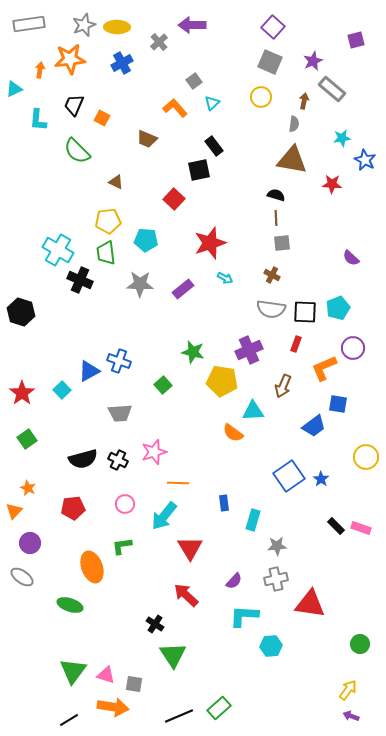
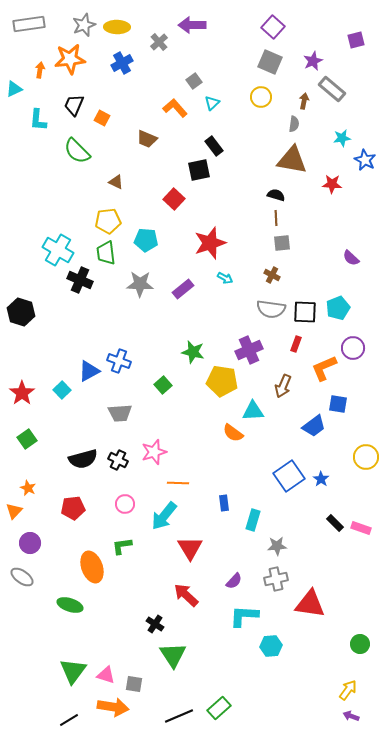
black rectangle at (336, 526): moved 1 px left, 3 px up
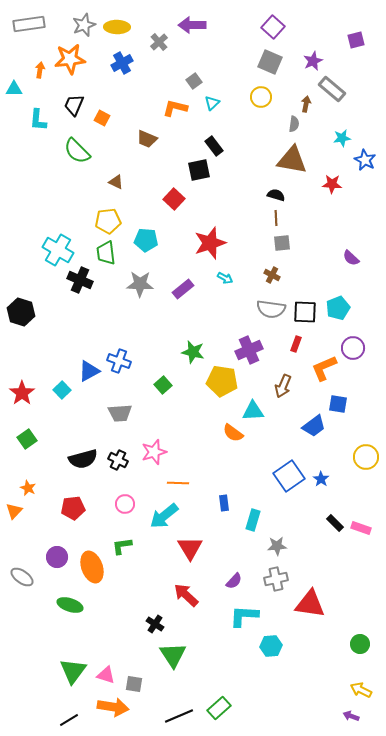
cyan triangle at (14, 89): rotated 24 degrees clockwise
brown arrow at (304, 101): moved 2 px right, 3 px down
orange L-shape at (175, 108): rotated 35 degrees counterclockwise
cyan arrow at (164, 516): rotated 12 degrees clockwise
purple circle at (30, 543): moved 27 px right, 14 px down
yellow arrow at (348, 690): moved 13 px right; rotated 100 degrees counterclockwise
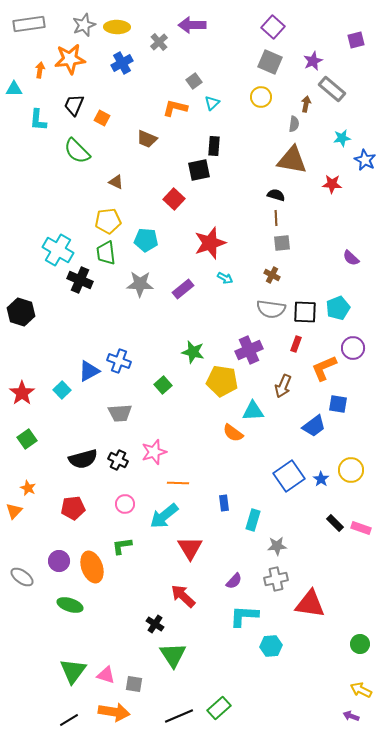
black rectangle at (214, 146): rotated 42 degrees clockwise
yellow circle at (366, 457): moved 15 px left, 13 px down
purple circle at (57, 557): moved 2 px right, 4 px down
red arrow at (186, 595): moved 3 px left, 1 px down
orange arrow at (113, 707): moved 1 px right, 5 px down
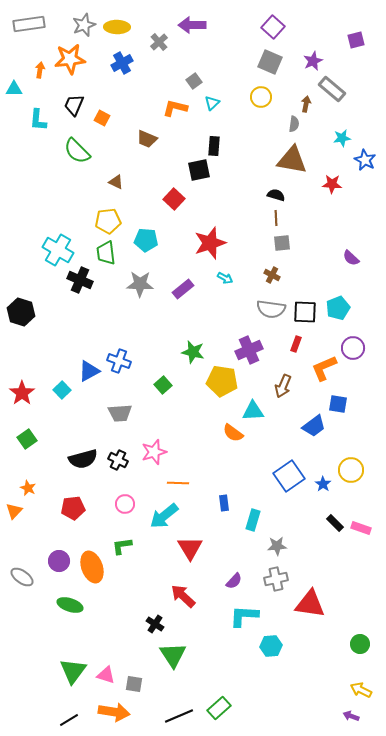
blue star at (321, 479): moved 2 px right, 5 px down
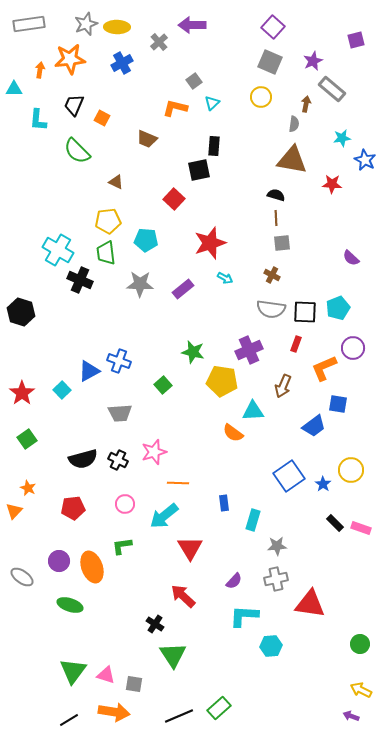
gray star at (84, 25): moved 2 px right, 1 px up
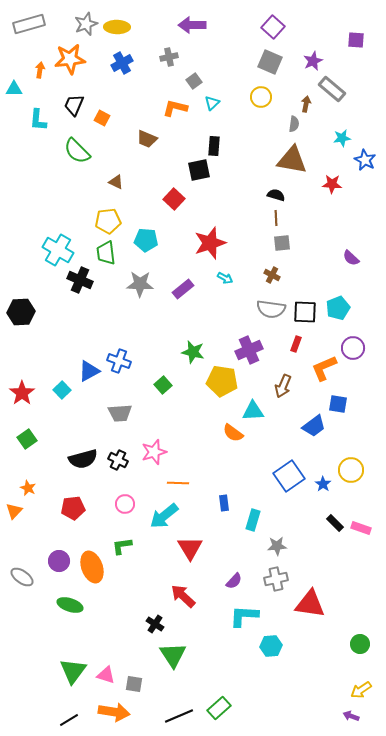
gray rectangle at (29, 24): rotated 8 degrees counterclockwise
purple square at (356, 40): rotated 18 degrees clockwise
gray cross at (159, 42): moved 10 px right, 15 px down; rotated 30 degrees clockwise
black hexagon at (21, 312): rotated 20 degrees counterclockwise
yellow arrow at (361, 690): rotated 60 degrees counterclockwise
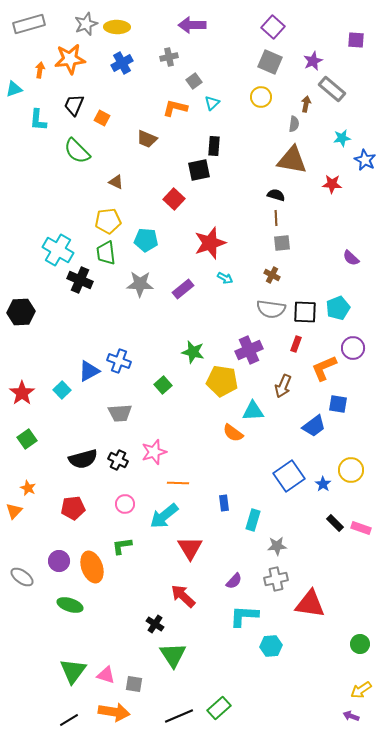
cyan triangle at (14, 89): rotated 18 degrees counterclockwise
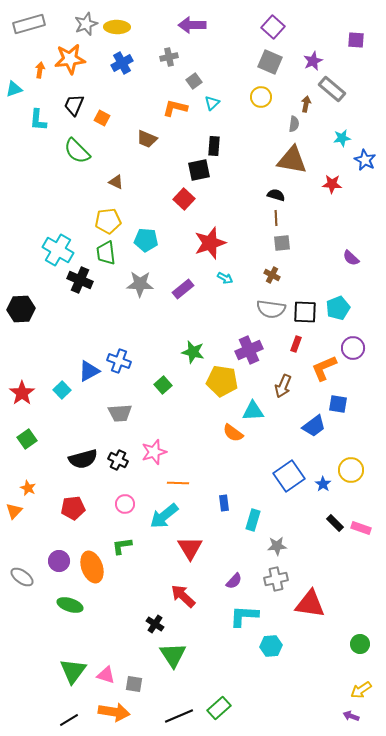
red square at (174, 199): moved 10 px right
black hexagon at (21, 312): moved 3 px up
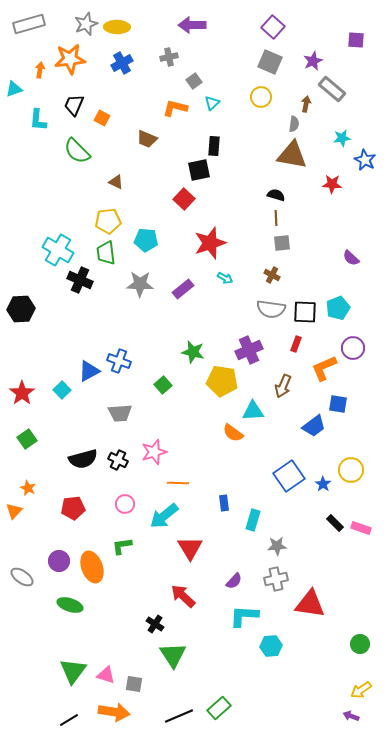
brown triangle at (292, 160): moved 5 px up
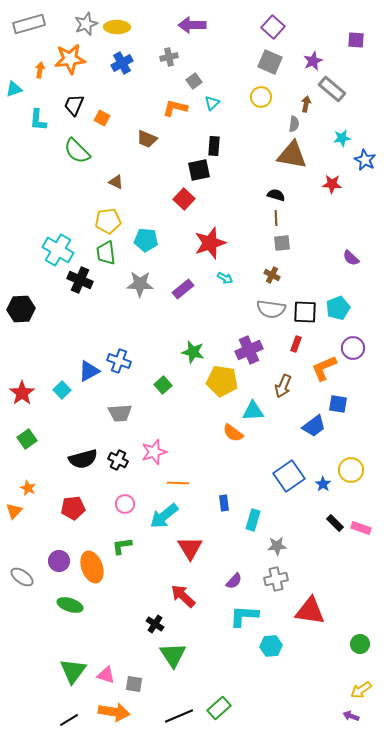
red triangle at (310, 604): moved 7 px down
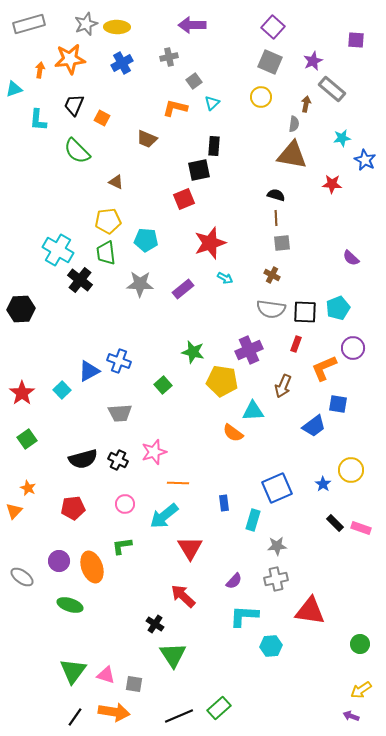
red square at (184, 199): rotated 25 degrees clockwise
black cross at (80, 280): rotated 15 degrees clockwise
blue square at (289, 476): moved 12 px left, 12 px down; rotated 12 degrees clockwise
black line at (69, 720): moved 6 px right, 3 px up; rotated 24 degrees counterclockwise
